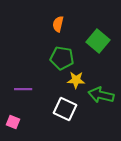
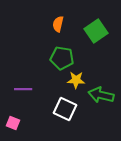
green square: moved 2 px left, 10 px up; rotated 15 degrees clockwise
pink square: moved 1 px down
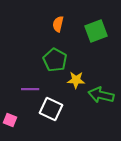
green square: rotated 15 degrees clockwise
green pentagon: moved 7 px left, 2 px down; rotated 20 degrees clockwise
purple line: moved 7 px right
white square: moved 14 px left
pink square: moved 3 px left, 3 px up
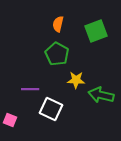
green pentagon: moved 2 px right, 6 px up
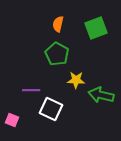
green square: moved 3 px up
purple line: moved 1 px right, 1 px down
pink square: moved 2 px right
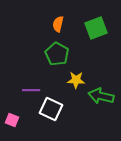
green arrow: moved 1 px down
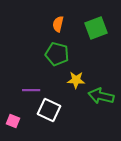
green pentagon: rotated 15 degrees counterclockwise
white square: moved 2 px left, 1 px down
pink square: moved 1 px right, 1 px down
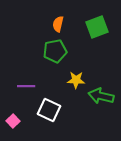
green square: moved 1 px right, 1 px up
green pentagon: moved 2 px left, 3 px up; rotated 25 degrees counterclockwise
purple line: moved 5 px left, 4 px up
pink square: rotated 24 degrees clockwise
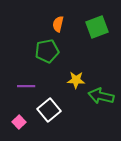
green pentagon: moved 8 px left
white square: rotated 25 degrees clockwise
pink square: moved 6 px right, 1 px down
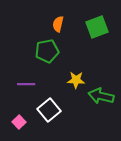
purple line: moved 2 px up
